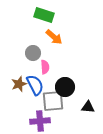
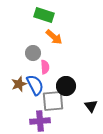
black circle: moved 1 px right, 1 px up
black triangle: moved 3 px right, 1 px up; rotated 48 degrees clockwise
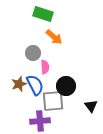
green rectangle: moved 1 px left, 1 px up
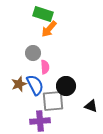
orange arrow: moved 5 px left, 8 px up; rotated 90 degrees clockwise
black triangle: rotated 32 degrees counterclockwise
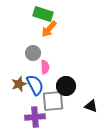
purple cross: moved 5 px left, 4 px up
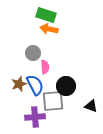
green rectangle: moved 3 px right, 1 px down
orange arrow: rotated 60 degrees clockwise
